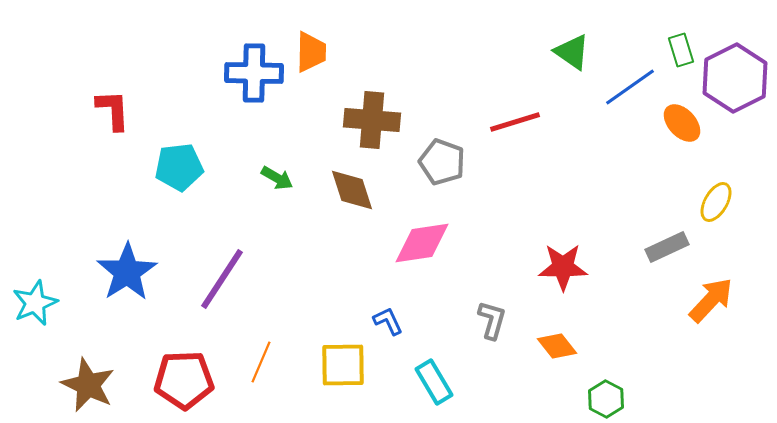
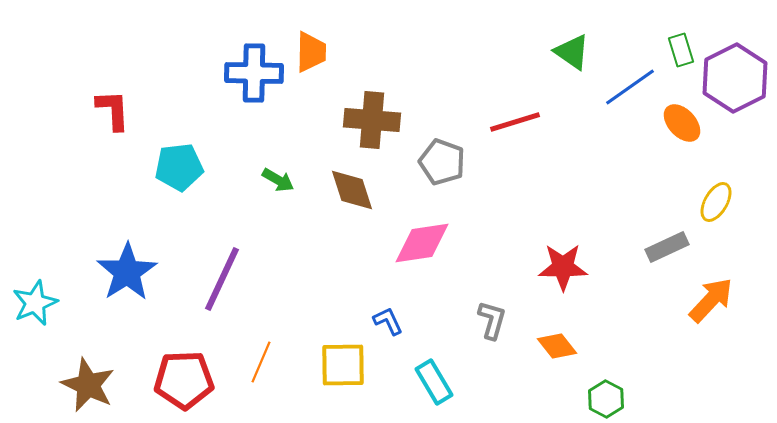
green arrow: moved 1 px right, 2 px down
purple line: rotated 8 degrees counterclockwise
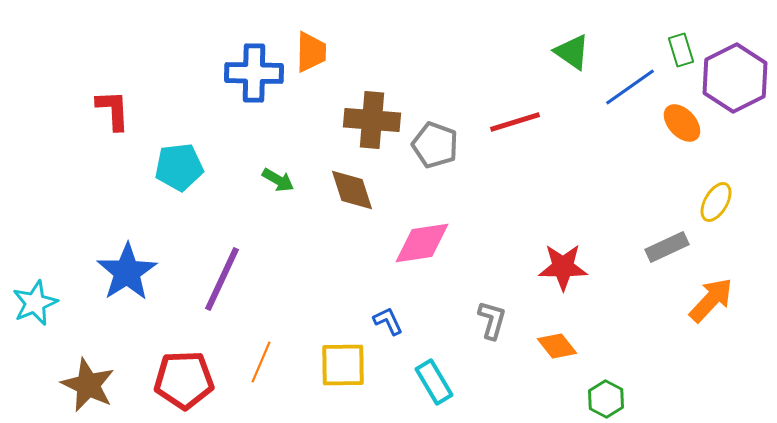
gray pentagon: moved 7 px left, 17 px up
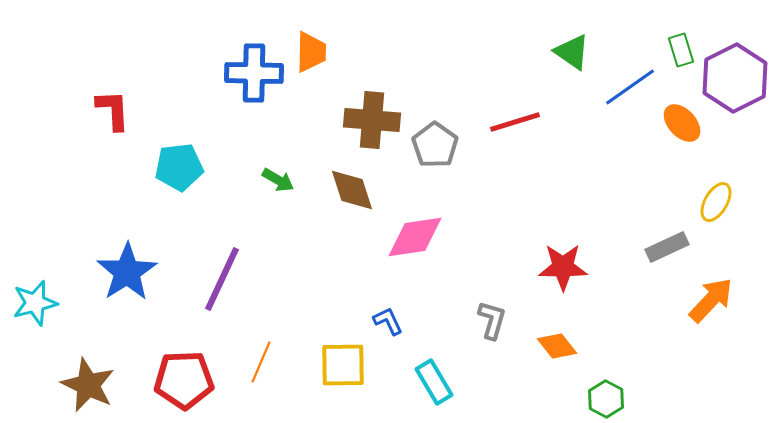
gray pentagon: rotated 15 degrees clockwise
pink diamond: moved 7 px left, 6 px up
cyan star: rotated 9 degrees clockwise
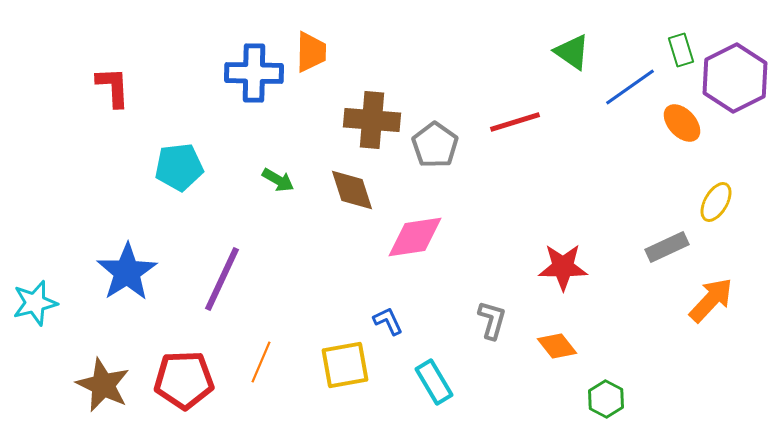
red L-shape: moved 23 px up
yellow square: moved 2 px right; rotated 9 degrees counterclockwise
brown star: moved 15 px right
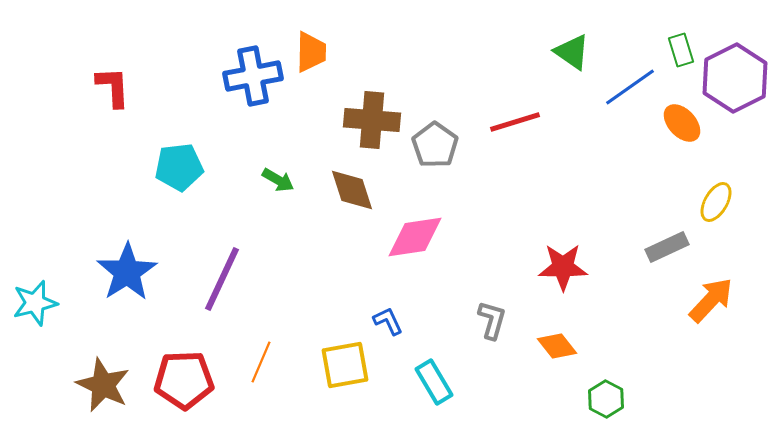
blue cross: moved 1 px left, 3 px down; rotated 12 degrees counterclockwise
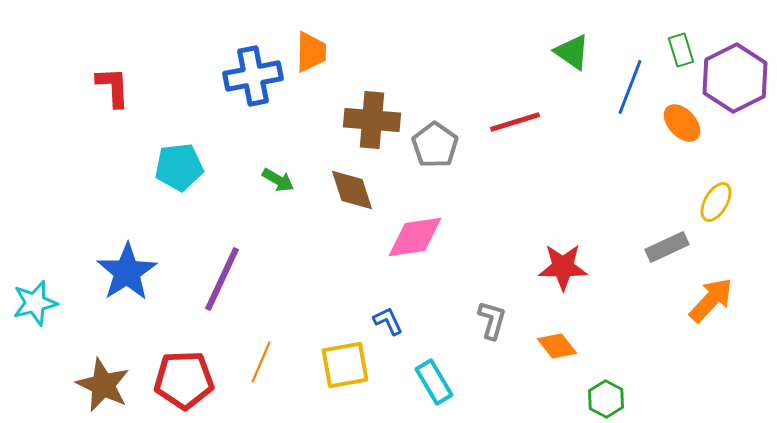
blue line: rotated 34 degrees counterclockwise
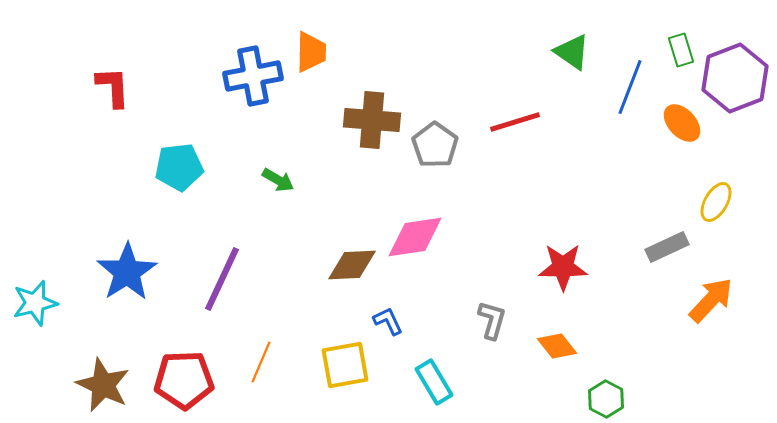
purple hexagon: rotated 6 degrees clockwise
brown diamond: moved 75 px down; rotated 75 degrees counterclockwise
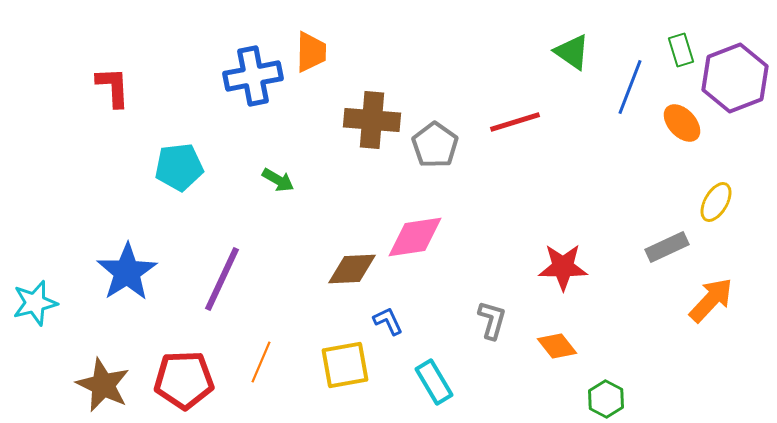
brown diamond: moved 4 px down
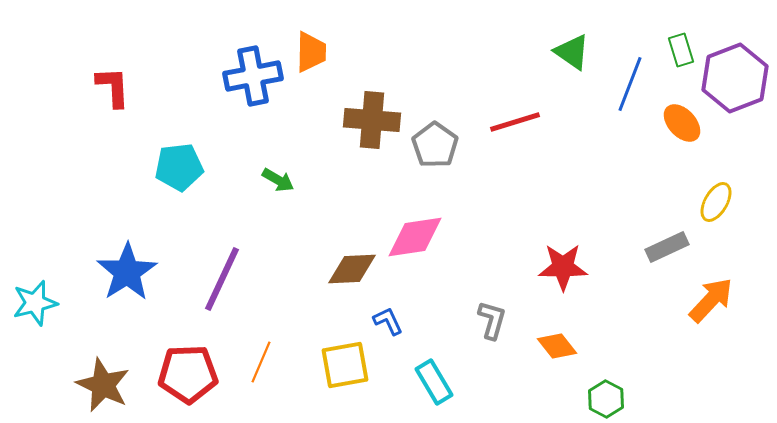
blue line: moved 3 px up
red pentagon: moved 4 px right, 6 px up
